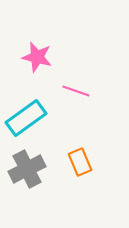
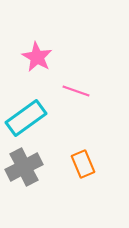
pink star: rotated 16 degrees clockwise
orange rectangle: moved 3 px right, 2 px down
gray cross: moved 3 px left, 2 px up
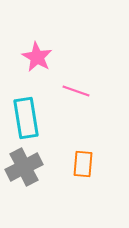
cyan rectangle: rotated 63 degrees counterclockwise
orange rectangle: rotated 28 degrees clockwise
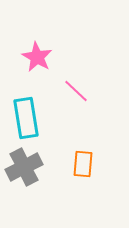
pink line: rotated 24 degrees clockwise
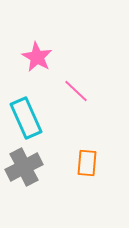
cyan rectangle: rotated 15 degrees counterclockwise
orange rectangle: moved 4 px right, 1 px up
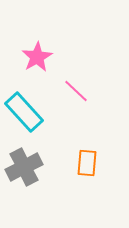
pink star: rotated 12 degrees clockwise
cyan rectangle: moved 2 px left, 6 px up; rotated 18 degrees counterclockwise
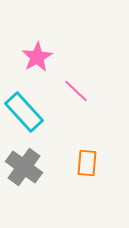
gray cross: rotated 27 degrees counterclockwise
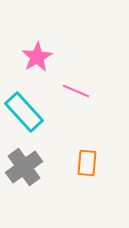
pink line: rotated 20 degrees counterclockwise
gray cross: rotated 18 degrees clockwise
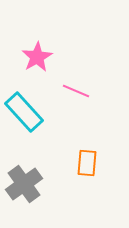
gray cross: moved 17 px down
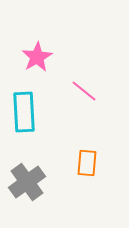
pink line: moved 8 px right; rotated 16 degrees clockwise
cyan rectangle: rotated 39 degrees clockwise
gray cross: moved 3 px right, 2 px up
